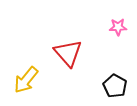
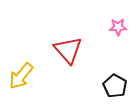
red triangle: moved 3 px up
yellow arrow: moved 5 px left, 4 px up
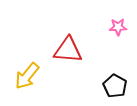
red triangle: rotated 44 degrees counterclockwise
yellow arrow: moved 6 px right
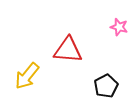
pink star: moved 1 px right; rotated 18 degrees clockwise
black pentagon: moved 9 px left; rotated 15 degrees clockwise
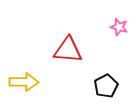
yellow arrow: moved 3 px left, 6 px down; rotated 128 degrees counterclockwise
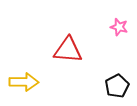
black pentagon: moved 11 px right
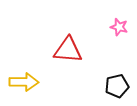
black pentagon: rotated 15 degrees clockwise
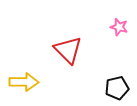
red triangle: rotated 40 degrees clockwise
black pentagon: moved 2 px down
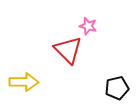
pink star: moved 31 px left, 1 px up
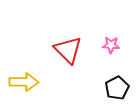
pink star: moved 23 px right, 19 px down; rotated 12 degrees counterclockwise
black pentagon: rotated 15 degrees counterclockwise
